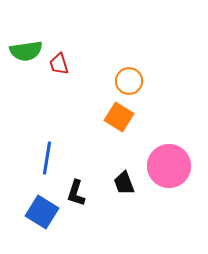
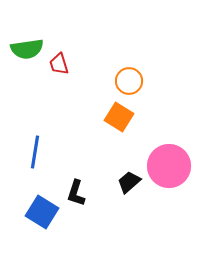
green semicircle: moved 1 px right, 2 px up
blue line: moved 12 px left, 6 px up
black trapezoid: moved 5 px right, 1 px up; rotated 70 degrees clockwise
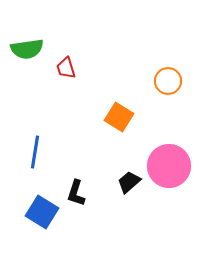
red trapezoid: moved 7 px right, 4 px down
orange circle: moved 39 px right
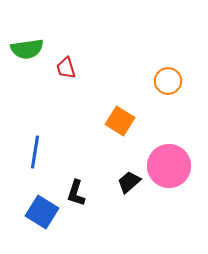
orange square: moved 1 px right, 4 px down
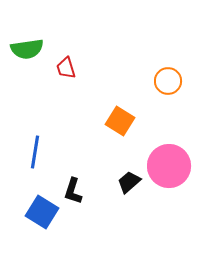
black L-shape: moved 3 px left, 2 px up
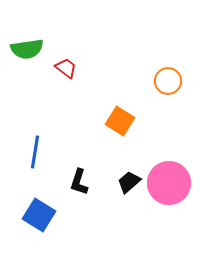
red trapezoid: rotated 145 degrees clockwise
pink circle: moved 17 px down
black L-shape: moved 6 px right, 9 px up
blue square: moved 3 px left, 3 px down
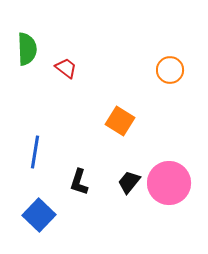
green semicircle: rotated 84 degrees counterclockwise
orange circle: moved 2 px right, 11 px up
black trapezoid: rotated 10 degrees counterclockwise
blue square: rotated 12 degrees clockwise
